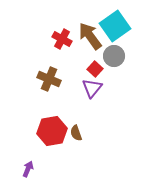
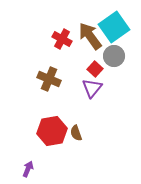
cyan square: moved 1 px left, 1 px down
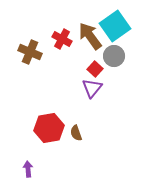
cyan square: moved 1 px right, 1 px up
brown cross: moved 19 px left, 27 px up
red hexagon: moved 3 px left, 3 px up
purple arrow: rotated 28 degrees counterclockwise
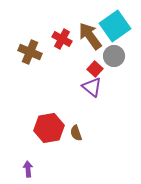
purple triangle: moved 1 px up; rotated 30 degrees counterclockwise
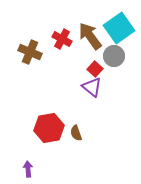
cyan square: moved 4 px right, 2 px down
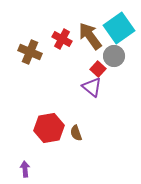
red square: moved 3 px right
purple arrow: moved 3 px left
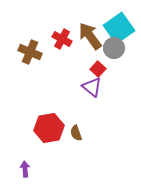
gray circle: moved 8 px up
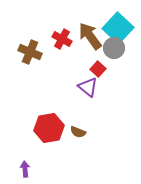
cyan square: moved 1 px left; rotated 12 degrees counterclockwise
purple triangle: moved 4 px left
brown semicircle: moved 2 px right, 1 px up; rotated 49 degrees counterclockwise
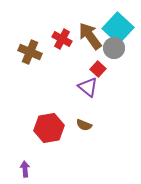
brown semicircle: moved 6 px right, 7 px up
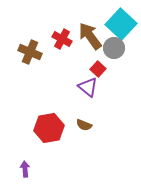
cyan square: moved 3 px right, 4 px up
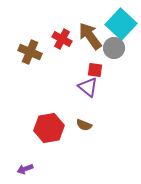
red square: moved 3 px left, 1 px down; rotated 35 degrees counterclockwise
purple arrow: rotated 105 degrees counterclockwise
